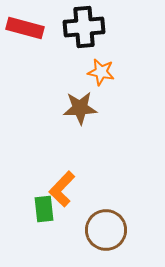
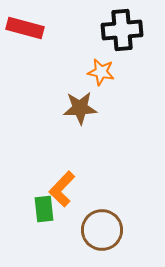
black cross: moved 38 px right, 3 px down
brown circle: moved 4 px left
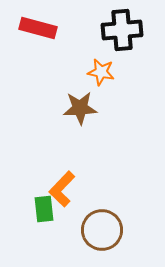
red rectangle: moved 13 px right
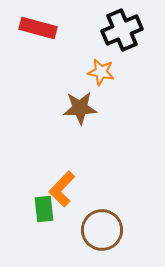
black cross: rotated 18 degrees counterclockwise
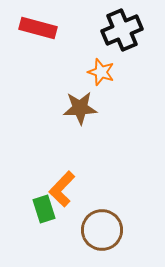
orange star: rotated 8 degrees clockwise
green rectangle: rotated 12 degrees counterclockwise
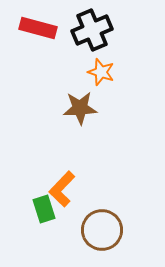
black cross: moved 30 px left
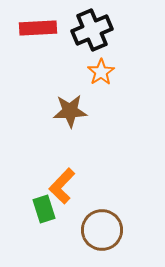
red rectangle: rotated 18 degrees counterclockwise
orange star: rotated 20 degrees clockwise
brown star: moved 10 px left, 3 px down
orange L-shape: moved 3 px up
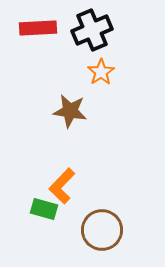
brown star: rotated 12 degrees clockwise
green rectangle: rotated 56 degrees counterclockwise
